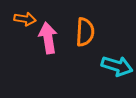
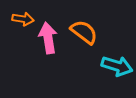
orange arrow: moved 2 px left
orange semicircle: moved 1 px left; rotated 56 degrees counterclockwise
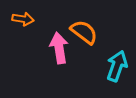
pink arrow: moved 11 px right, 10 px down
cyan arrow: rotated 88 degrees counterclockwise
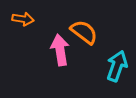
pink arrow: moved 1 px right, 2 px down
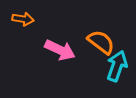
orange semicircle: moved 17 px right, 10 px down
pink arrow: rotated 124 degrees clockwise
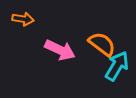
orange semicircle: moved 1 px right, 2 px down
cyan arrow: rotated 12 degrees clockwise
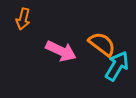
orange arrow: rotated 95 degrees clockwise
pink arrow: moved 1 px right, 1 px down
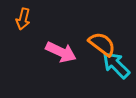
pink arrow: moved 1 px down
cyan arrow: moved 1 px left, 1 px up; rotated 76 degrees counterclockwise
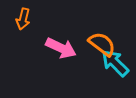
pink arrow: moved 4 px up
cyan arrow: moved 1 px left, 2 px up
